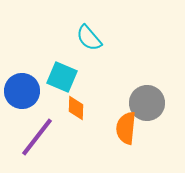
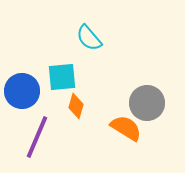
cyan square: rotated 28 degrees counterclockwise
orange diamond: moved 2 px up; rotated 15 degrees clockwise
orange semicircle: rotated 116 degrees clockwise
purple line: rotated 15 degrees counterclockwise
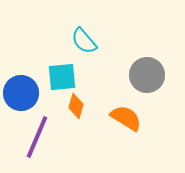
cyan semicircle: moved 5 px left, 3 px down
blue circle: moved 1 px left, 2 px down
gray circle: moved 28 px up
orange semicircle: moved 10 px up
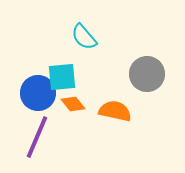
cyan semicircle: moved 4 px up
gray circle: moved 1 px up
blue circle: moved 17 px right
orange diamond: moved 3 px left, 2 px up; rotated 55 degrees counterclockwise
orange semicircle: moved 11 px left, 7 px up; rotated 20 degrees counterclockwise
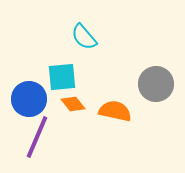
gray circle: moved 9 px right, 10 px down
blue circle: moved 9 px left, 6 px down
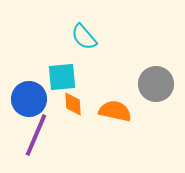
orange diamond: rotated 35 degrees clockwise
purple line: moved 1 px left, 2 px up
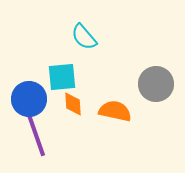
purple line: rotated 42 degrees counterclockwise
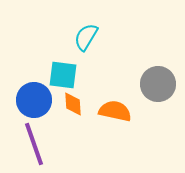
cyan semicircle: moved 2 px right; rotated 72 degrees clockwise
cyan square: moved 1 px right, 2 px up; rotated 12 degrees clockwise
gray circle: moved 2 px right
blue circle: moved 5 px right, 1 px down
purple line: moved 2 px left, 9 px down
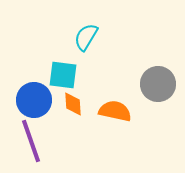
purple line: moved 3 px left, 3 px up
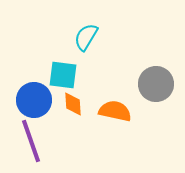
gray circle: moved 2 px left
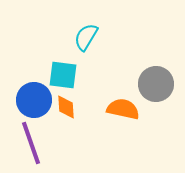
orange diamond: moved 7 px left, 3 px down
orange semicircle: moved 8 px right, 2 px up
purple line: moved 2 px down
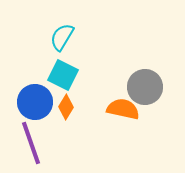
cyan semicircle: moved 24 px left
cyan square: rotated 20 degrees clockwise
gray circle: moved 11 px left, 3 px down
blue circle: moved 1 px right, 2 px down
orange diamond: rotated 35 degrees clockwise
